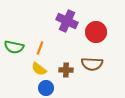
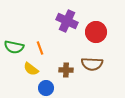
orange line: rotated 40 degrees counterclockwise
yellow semicircle: moved 8 px left
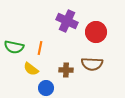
orange line: rotated 32 degrees clockwise
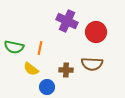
blue circle: moved 1 px right, 1 px up
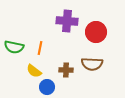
purple cross: rotated 20 degrees counterclockwise
yellow semicircle: moved 3 px right, 2 px down
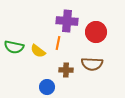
orange line: moved 18 px right, 5 px up
yellow semicircle: moved 4 px right, 20 px up
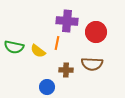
orange line: moved 1 px left
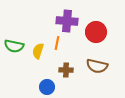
green semicircle: moved 1 px up
yellow semicircle: rotated 70 degrees clockwise
brown semicircle: moved 5 px right, 2 px down; rotated 10 degrees clockwise
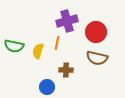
purple cross: rotated 20 degrees counterclockwise
brown semicircle: moved 8 px up
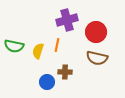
purple cross: moved 1 px up
orange line: moved 2 px down
brown cross: moved 1 px left, 2 px down
blue circle: moved 5 px up
